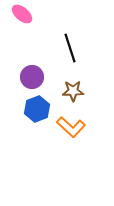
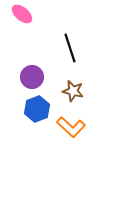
brown star: rotated 15 degrees clockwise
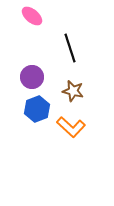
pink ellipse: moved 10 px right, 2 px down
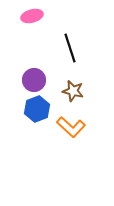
pink ellipse: rotated 55 degrees counterclockwise
purple circle: moved 2 px right, 3 px down
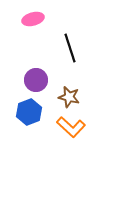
pink ellipse: moved 1 px right, 3 px down
purple circle: moved 2 px right
brown star: moved 4 px left, 6 px down
blue hexagon: moved 8 px left, 3 px down
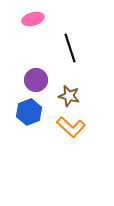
brown star: moved 1 px up
